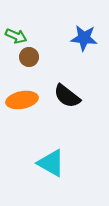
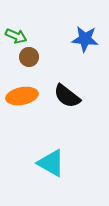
blue star: moved 1 px right, 1 px down
orange ellipse: moved 4 px up
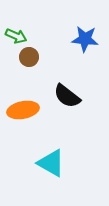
orange ellipse: moved 1 px right, 14 px down
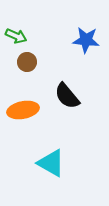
blue star: moved 1 px right, 1 px down
brown circle: moved 2 px left, 5 px down
black semicircle: rotated 12 degrees clockwise
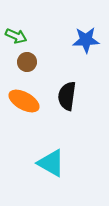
blue star: rotated 8 degrees counterclockwise
black semicircle: rotated 48 degrees clockwise
orange ellipse: moved 1 px right, 9 px up; rotated 40 degrees clockwise
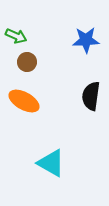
black semicircle: moved 24 px right
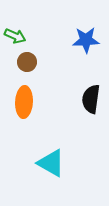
green arrow: moved 1 px left
black semicircle: moved 3 px down
orange ellipse: moved 1 px down; rotated 64 degrees clockwise
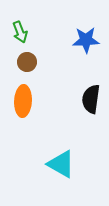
green arrow: moved 5 px right, 4 px up; rotated 45 degrees clockwise
orange ellipse: moved 1 px left, 1 px up
cyan triangle: moved 10 px right, 1 px down
